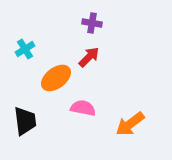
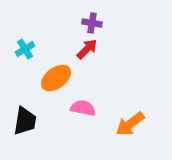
red arrow: moved 2 px left, 8 px up
black trapezoid: rotated 16 degrees clockwise
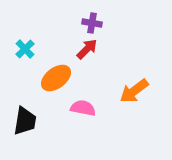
cyan cross: rotated 12 degrees counterclockwise
orange arrow: moved 4 px right, 33 px up
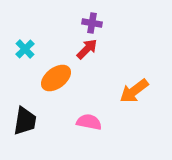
pink semicircle: moved 6 px right, 14 px down
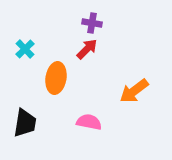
orange ellipse: rotated 44 degrees counterclockwise
black trapezoid: moved 2 px down
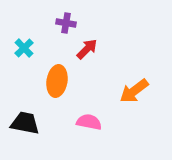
purple cross: moved 26 px left
cyan cross: moved 1 px left, 1 px up
orange ellipse: moved 1 px right, 3 px down
black trapezoid: rotated 88 degrees counterclockwise
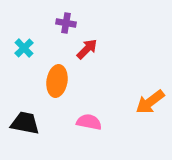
orange arrow: moved 16 px right, 11 px down
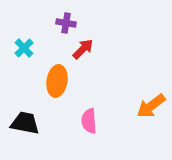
red arrow: moved 4 px left
orange arrow: moved 1 px right, 4 px down
pink semicircle: moved 1 px up; rotated 105 degrees counterclockwise
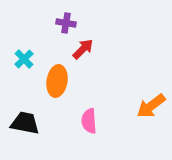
cyan cross: moved 11 px down
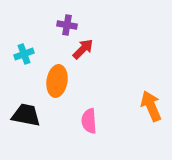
purple cross: moved 1 px right, 2 px down
cyan cross: moved 5 px up; rotated 24 degrees clockwise
orange arrow: rotated 104 degrees clockwise
black trapezoid: moved 1 px right, 8 px up
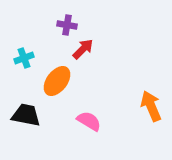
cyan cross: moved 4 px down
orange ellipse: rotated 28 degrees clockwise
pink semicircle: rotated 125 degrees clockwise
